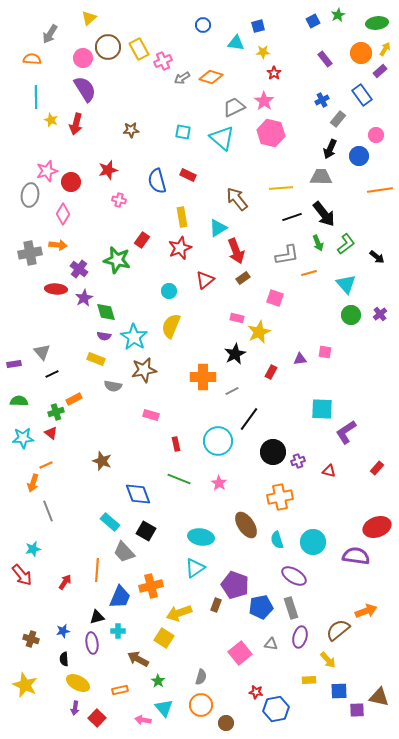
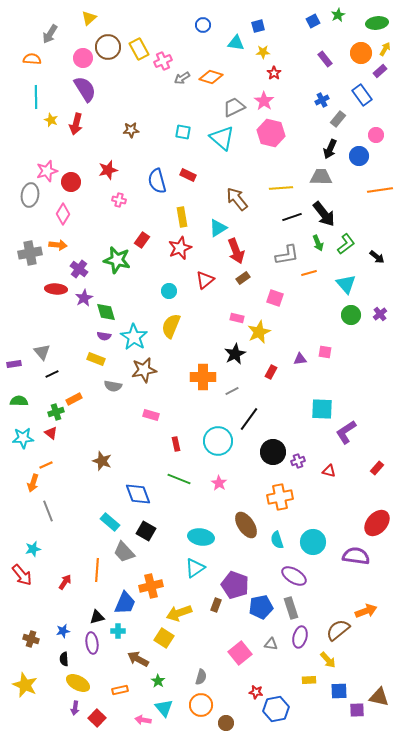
red ellipse at (377, 527): moved 4 px up; rotated 28 degrees counterclockwise
blue trapezoid at (120, 597): moved 5 px right, 6 px down
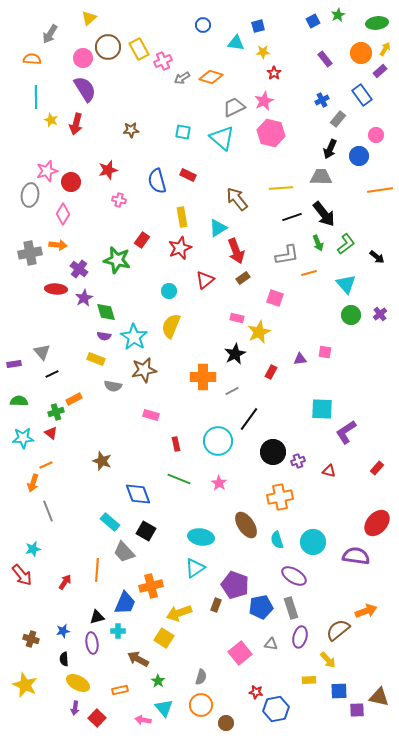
pink star at (264, 101): rotated 12 degrees clockwise
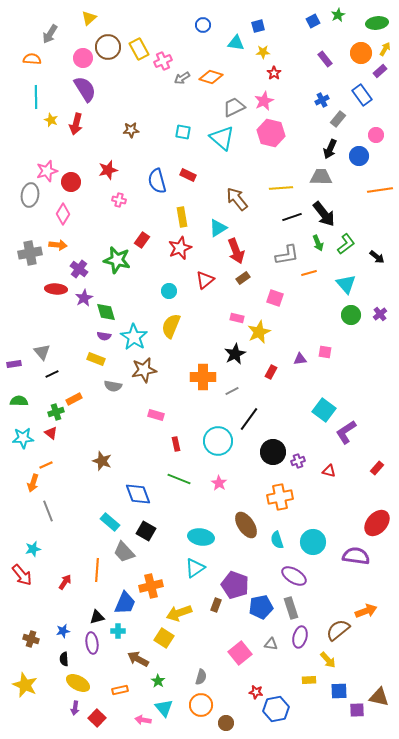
cyan square at (322, 409): moved 2 px right, 1 px down; rotated 35 degrees clockwise
pink rectangle at (151, 415): moved 5 px right
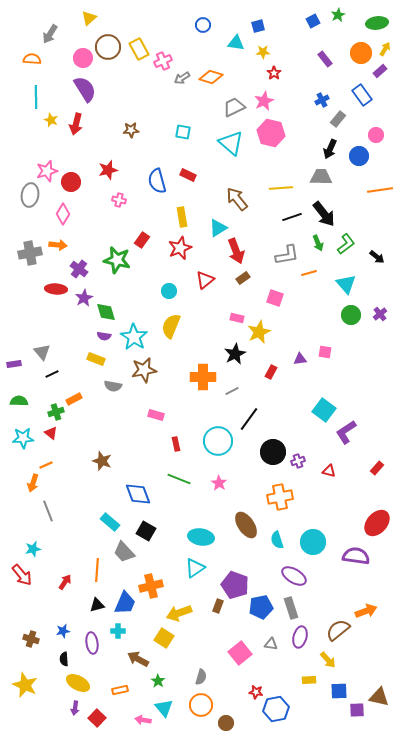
cyan triangle at (222, 138): moved 9 px right, 5 px down
brown rectangle at (216, 605): moved 2 px right, 1 px down
black triangle at (97, 617): moved 12 px up
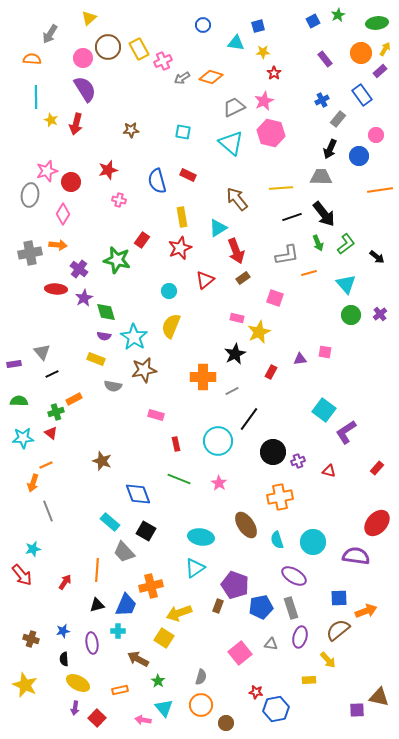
blue trapezoid at (125, 603): moved 1 px right, 2 px down
blue square at (339, 691): moved 93 px up
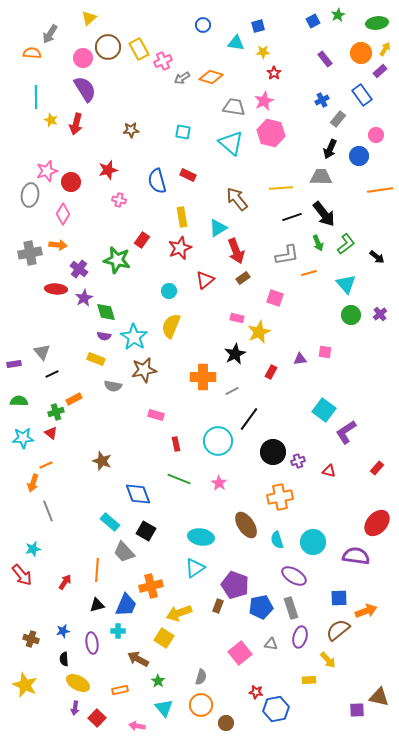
orange semicircle at (32, 59): moved 6 px up
gray trapezoid at (234, 107): rotated 35 degrees clockwise
pink arrow at (143, 720): moved 6 px left, 6 px down
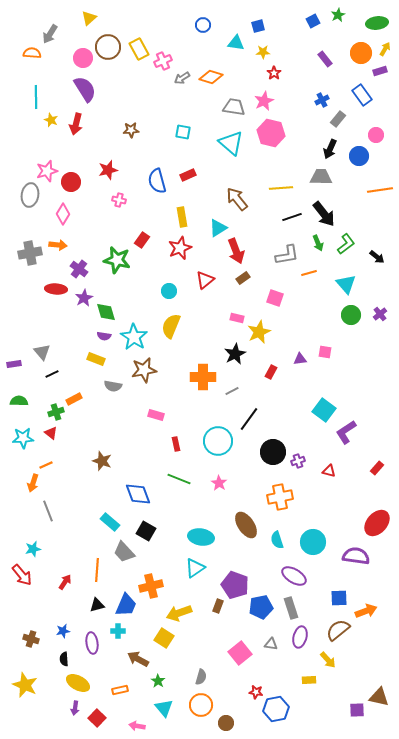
purple rectangle at (380, 71): rotated 24 degrees clockwise
red rectangle at (188, 175): rotated 49 degrees counterclockwise
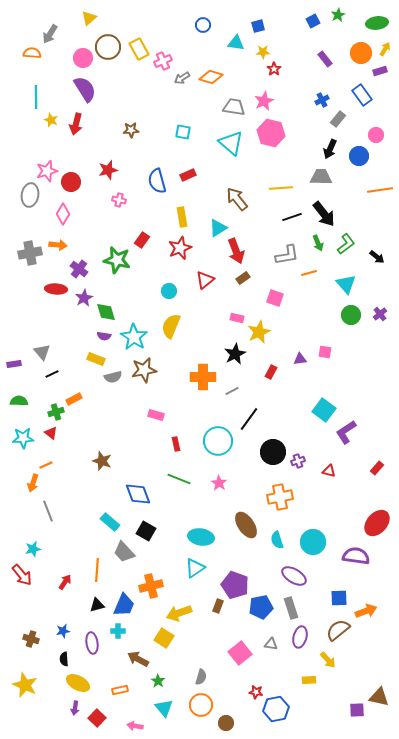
red star at (274, 73): moved 4 px up
gray semicircle at (113, 386): moved 9 px up; rotated 24 degrees counterclockwise
blue trapezoid at (126, 605): moved 2 px left
pink arrow at (137, 726): moved 2 px left
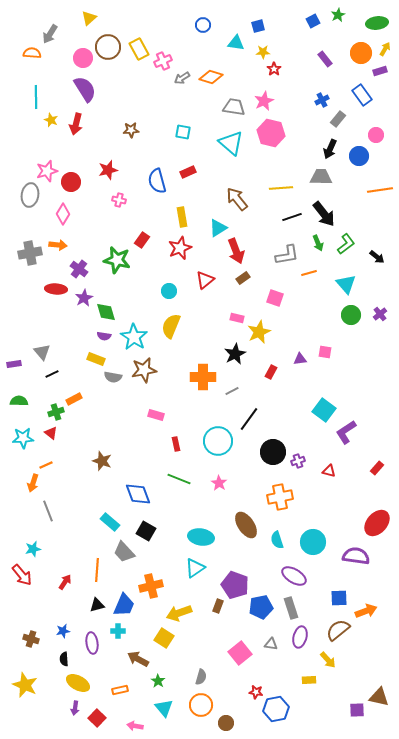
red rectangle at (188, 175): moved 3 px up
gray semicircle at (113, 377): rotated 24 degrees clockwise
